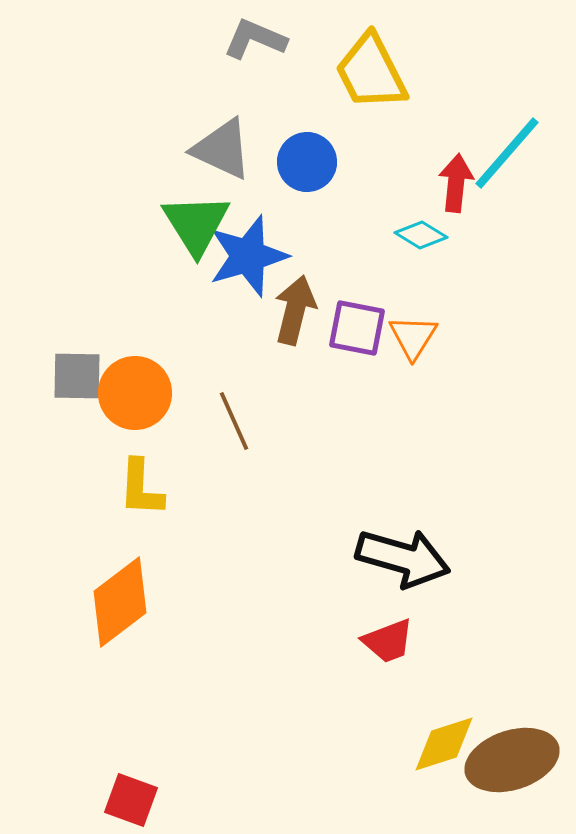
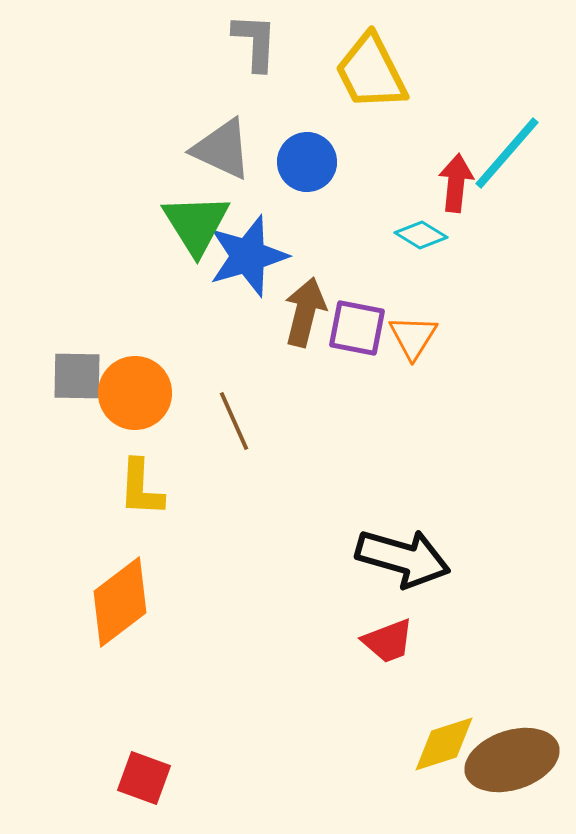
gray L-shape: moved 3 px down; rotated 70 degrees clockwise
brown arrow: moved 10 px right, 2 px down
red square: moved 13 px right, 22 px up
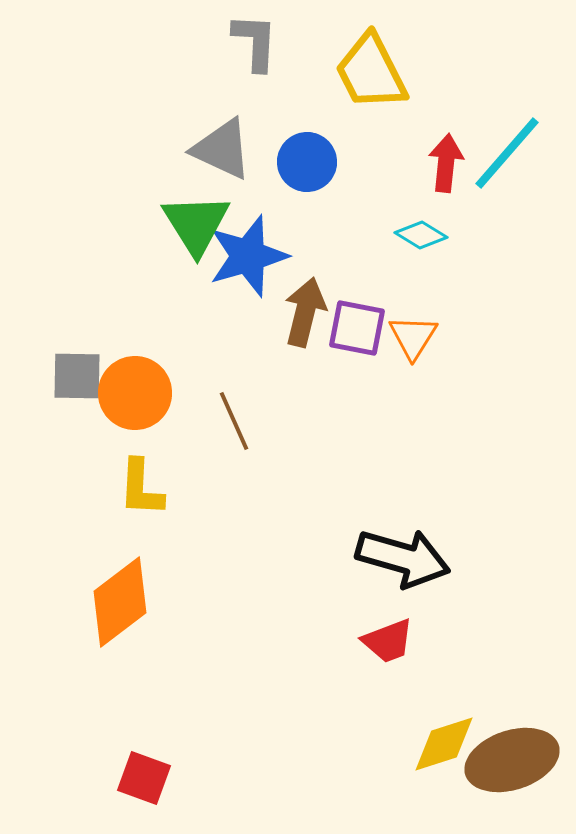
red arrow: moved 10 px left, 20 px up
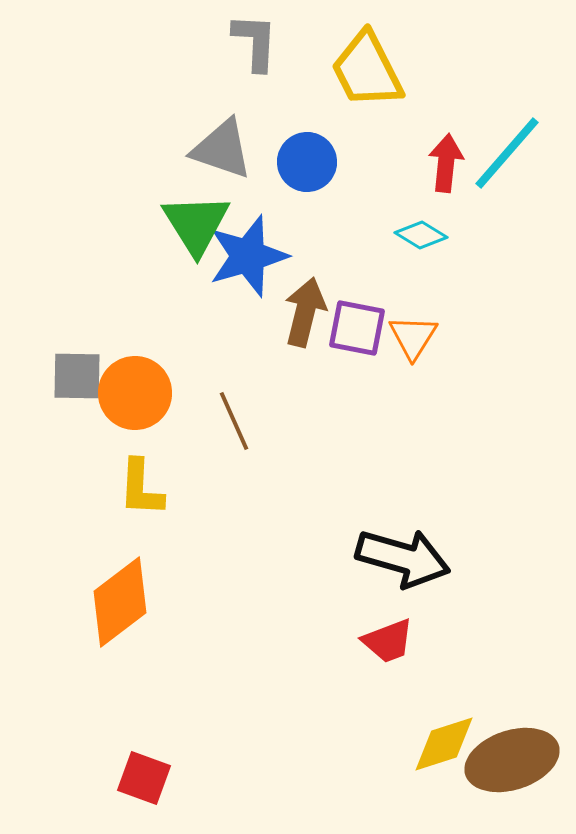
yellow trapezoid: moved 4 px left, 2 px up
gray triangle: rotated 6 degrees counterclockwise
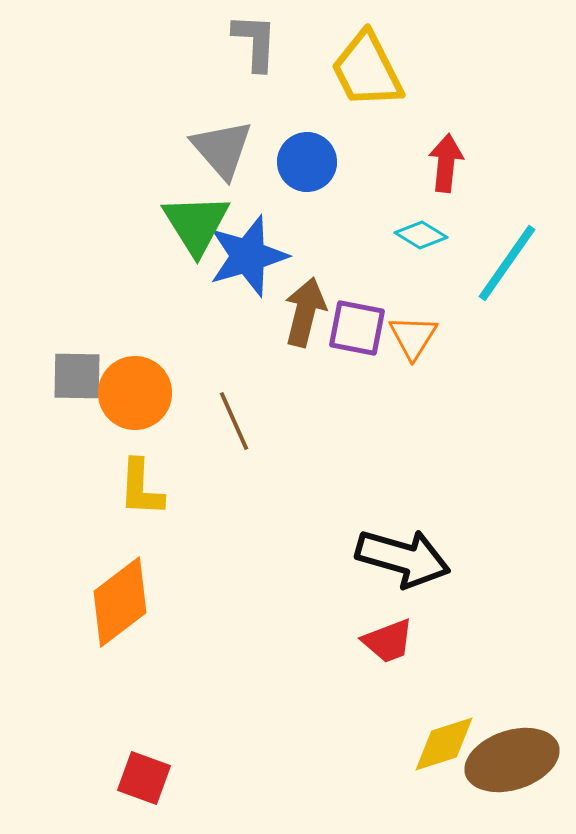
gray triangle: rotated 30 degrees clockwise
cyan line: moved 110 px down; rotated 6 degrees counterclockwise
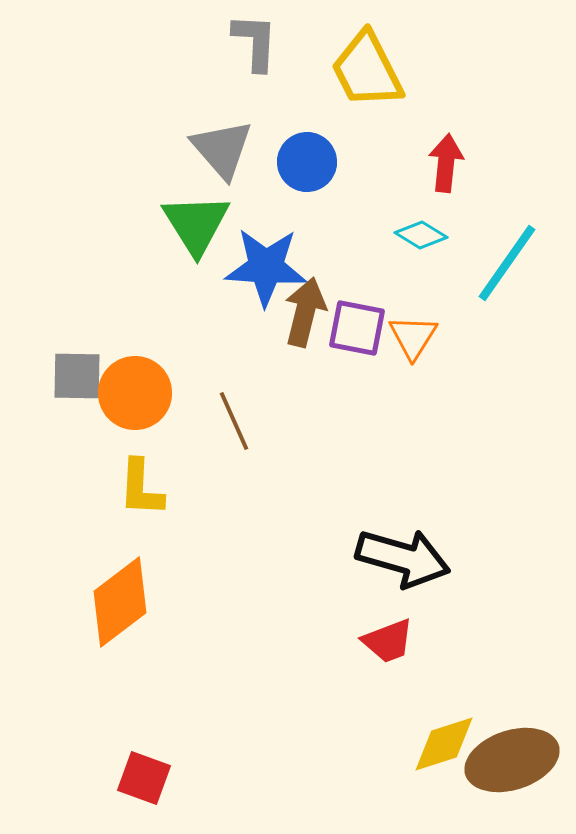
blue star: moved 18 px right, 11 px down; rotated 20 degrees clockwise
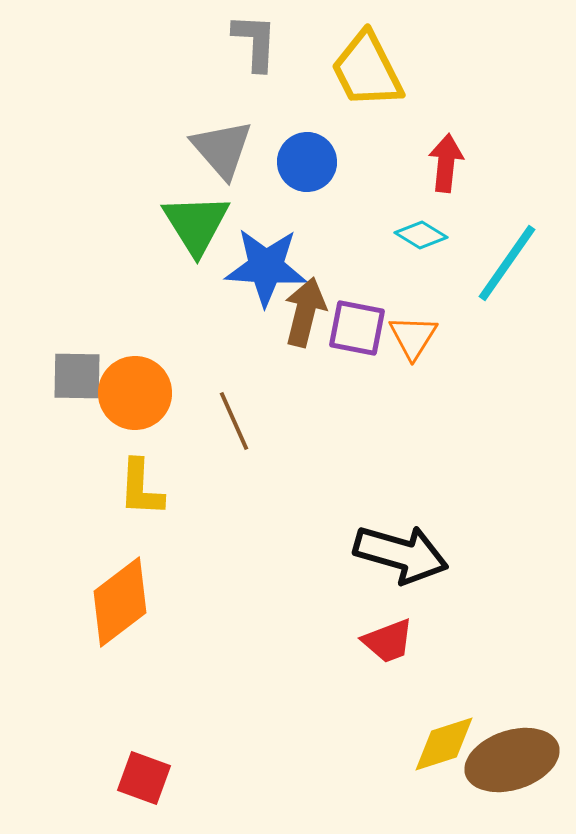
black arrow: moved 2 px left, 4 px up
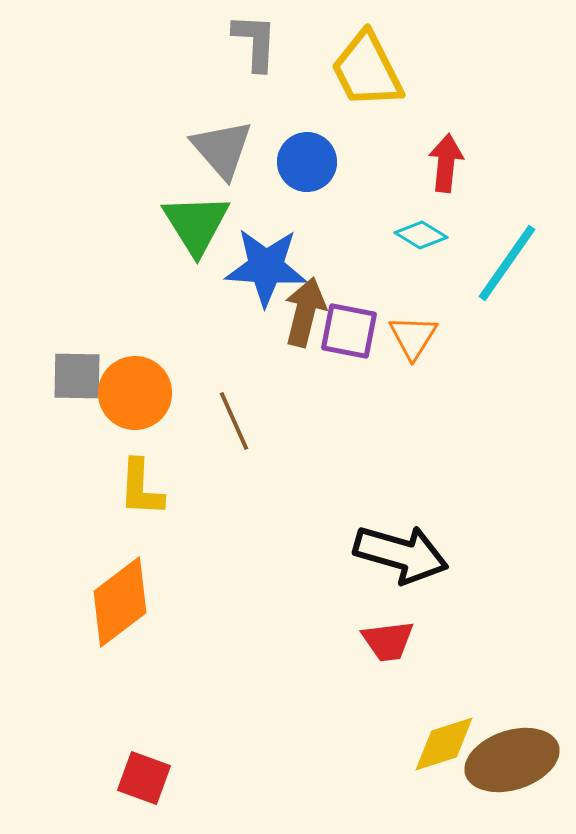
purple square: moved 8 px left, 3 px down
red trapezoid: rotated 14 degrees clockwise
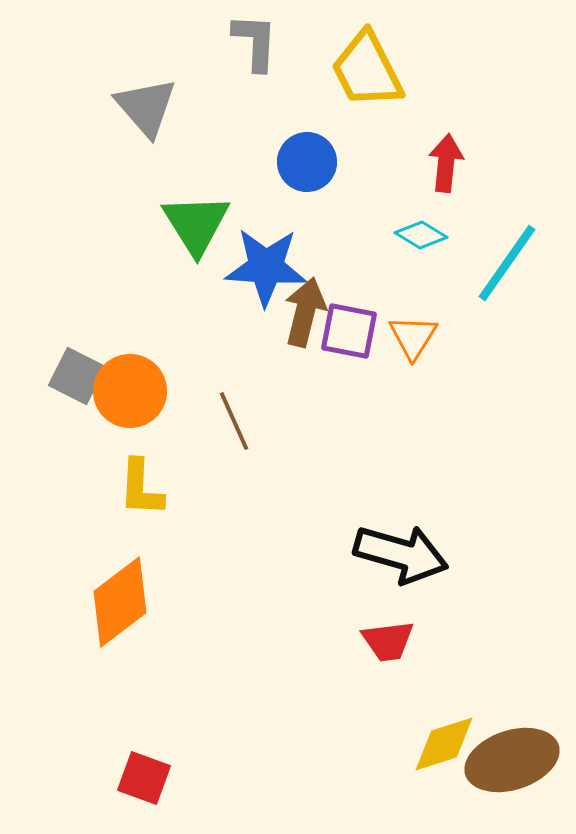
gray triangle: moved 76 px left, 42 px up
gray square: rotated 26 degrees clockwise
orange circle: moved 5 px left, 2 px up
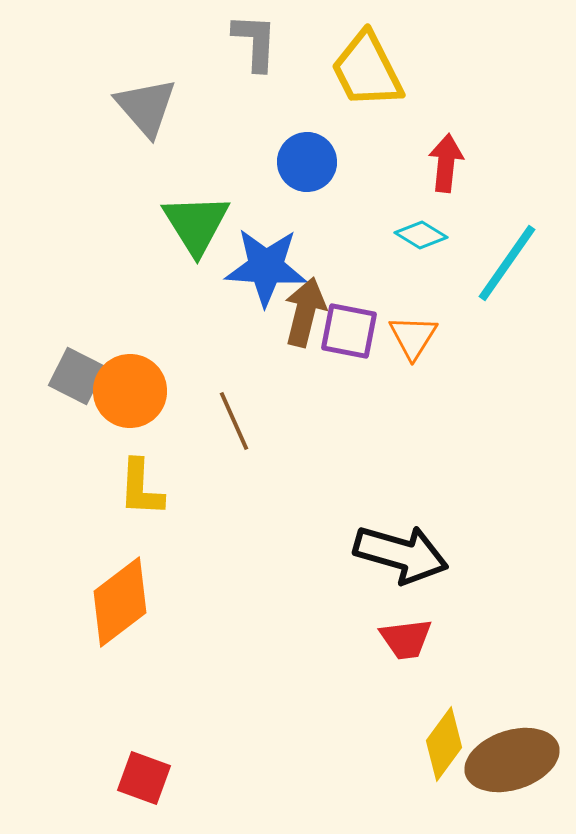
red trapezoid: moved 18 px right, 2 px up
yellow diamond: rotated 36 degrees counterclockwise
